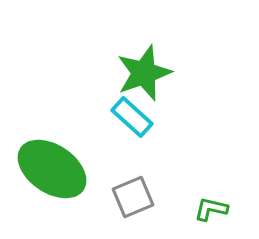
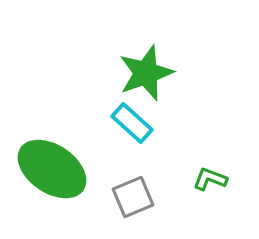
green star: moved 2 px right
cyan rectangle: moved 6 px down
green L-shape: moved 1 px left, 30 px up; rotated 8 degrees clockwise
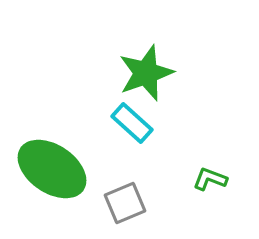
gray square: moved 8 px left, 6 px down
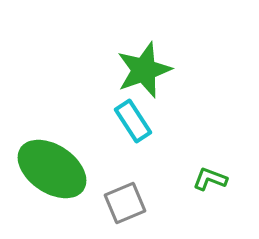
green star: moved 2 px left, 3 px up
cyan rectangle: moved 1 px right, 2 px up; rotated 15 degrees clockwise
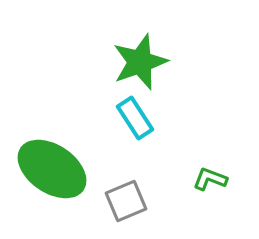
green star: moved 4 px left, 8 px up
cyan rectangle: moved 2 px right, 3 px up
gray square: moved 1 px right, 2 px up
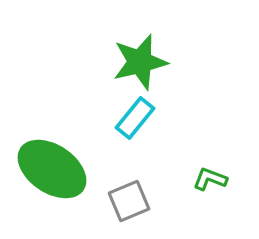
green star: rotated 6 degrees clockwise
cyan rectangle: rotated 72 degrees clockwise
gray square: moved 3 px right
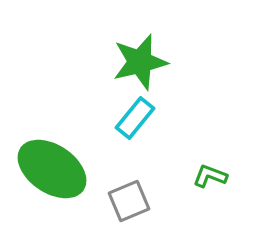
green L-shape: moved 3 px up
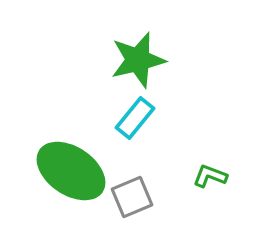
green star: moved 2 px left, 2 px up
green ellipse: moved 19 px right, 2 px down
gray square: moved 3 px right, 4 px up
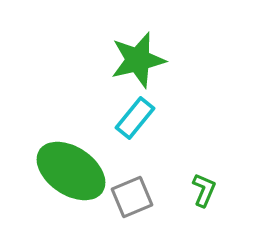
green L-shape: moved 6 px left, 14 px down; rotated 92 degrees clockwise
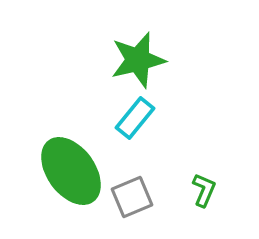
green ellipse: rotated 20 degrees clockwise
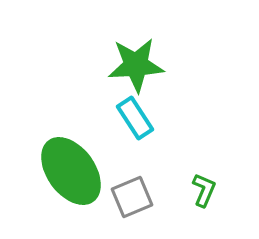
green star: moved 2 px left, 5 px down; rotated 10 degrees clockwise
cyan rectangle: rotated 72 degrees counterclockwise
